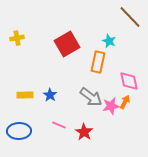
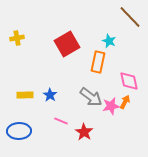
pink line: moved 2 px right, 4 px up
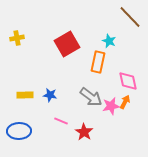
pink diamond: moved 1 px left
blue star: rotated 24 degrees counterclockwise
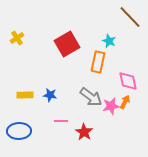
yellow cross: rotated 24 degrees counterclockwise
pink line: rotated 24 degrees counterclockwise
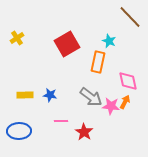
pink star: rotated 18 degrees clockwise
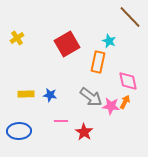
yellow rectangle: moved 1 px right, 1 px up
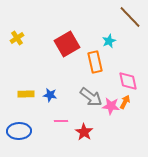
cyan star: rotated 24 degrees clockwise
orange rectangle: moved 3 px left; rotated 25 degrees counterclockwise
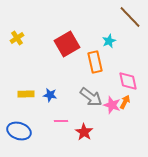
pink star: moved 1 px right, 1 px up; rotated 12 degrees clockwise
blue ellipse: rotated 20 degrees clockwise
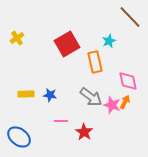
blue ellipse: moved 6 px down; rotated 20 degrees clockwise
